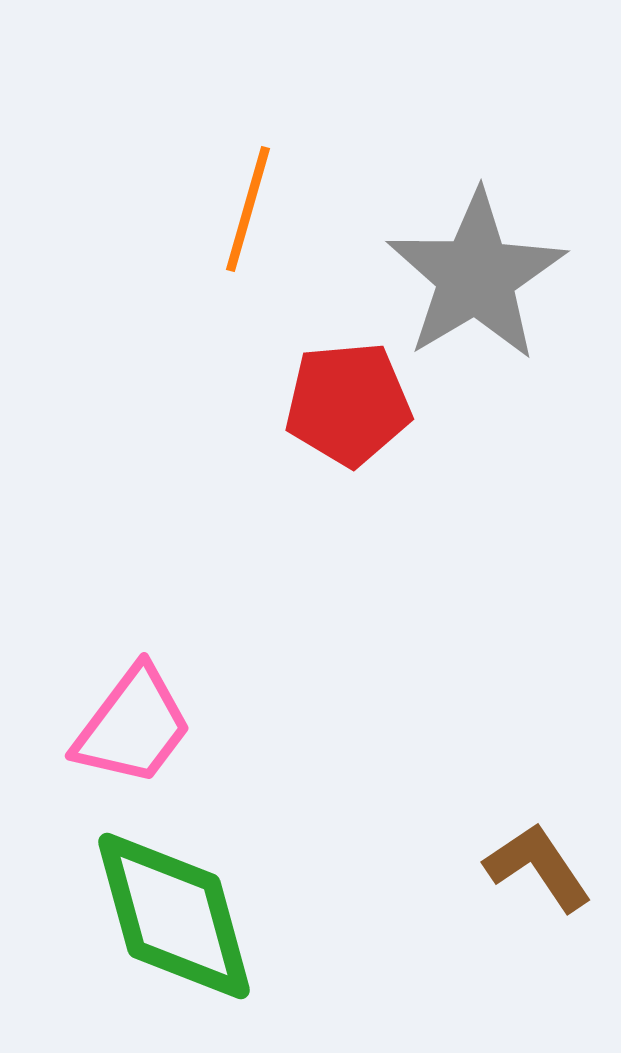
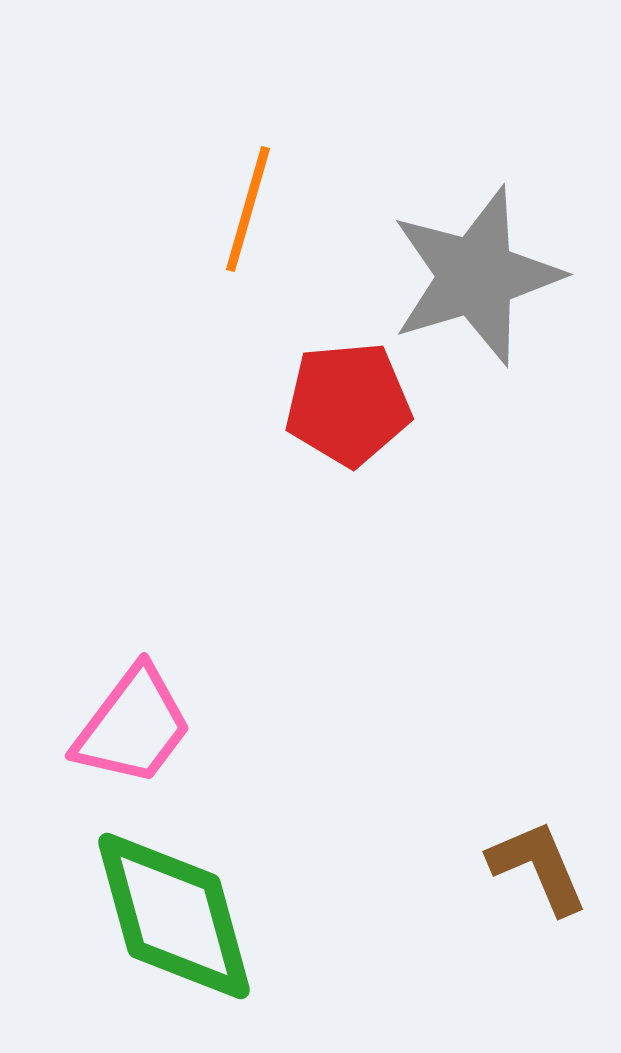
gray star: rotated 14 degrees clockwise
brown L-shape: rotated 11 degrees clockwise
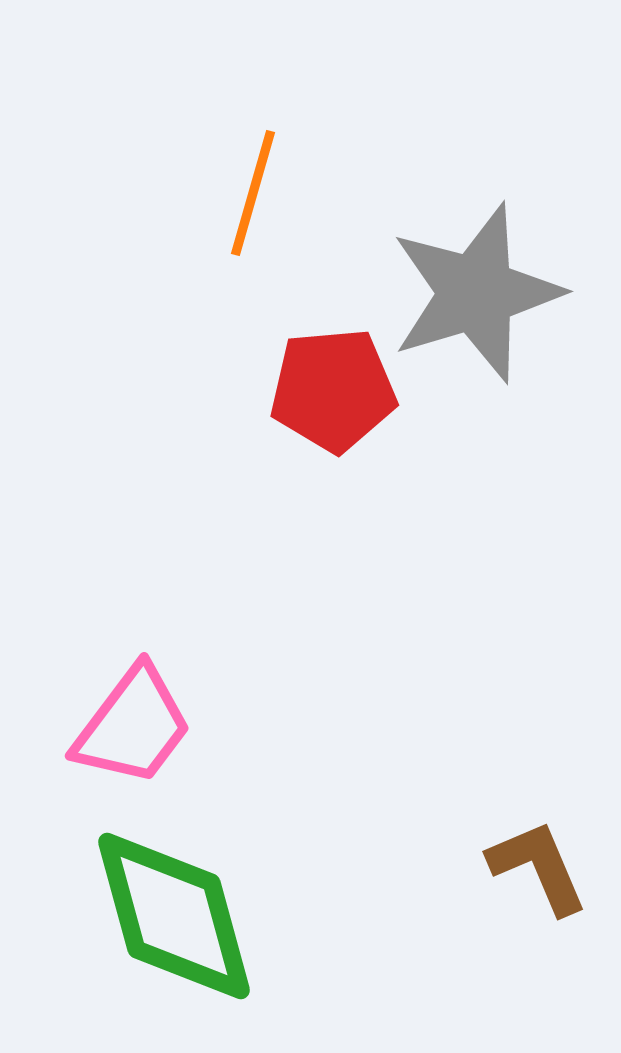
orange line: moved 5 px right, 16 px up
gray star: moved 17 px down
red pentagon: moved 15 px left, 14 px up
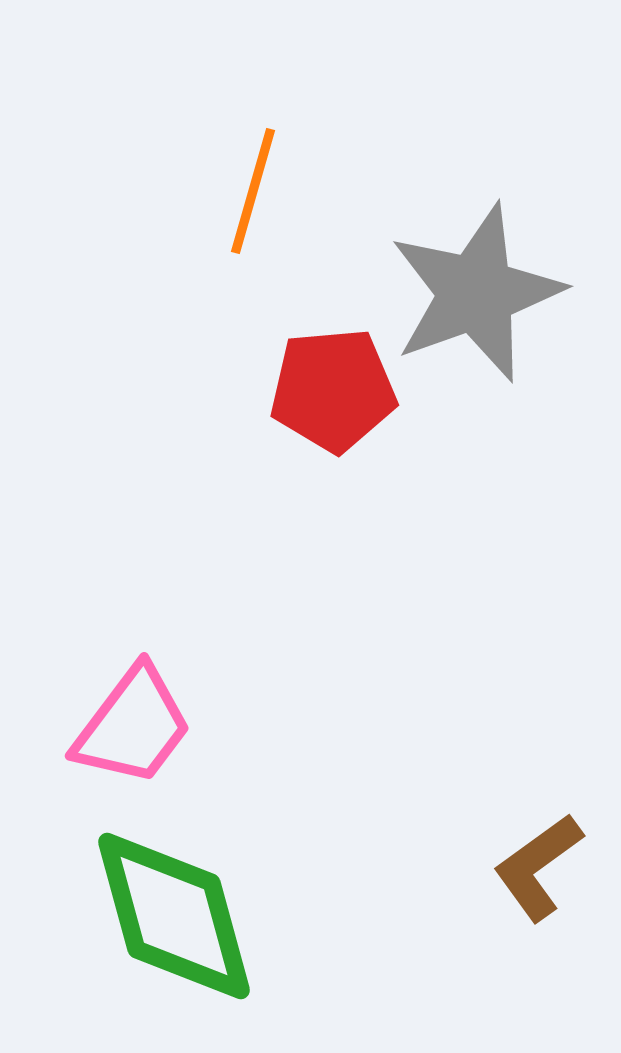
orange line: moved 2 px up
gray star: rotated 3 degrees counterclockwise
brown L-shape: rotated 103 degrees counterclockwise
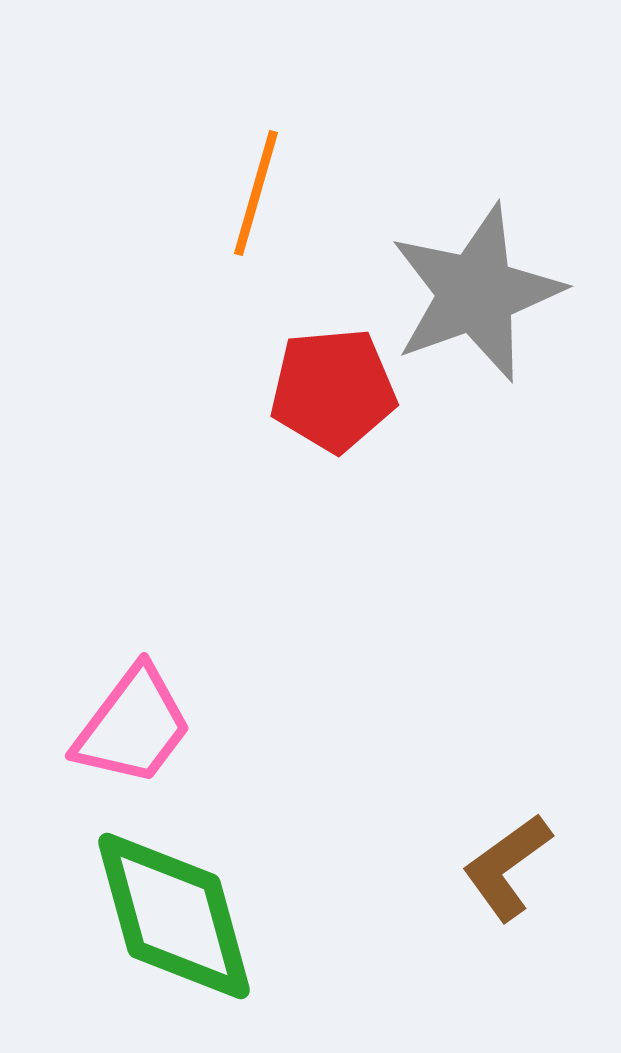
orange line: moved 3 px right, 2 px down
brown L-shape: moved 31 px left
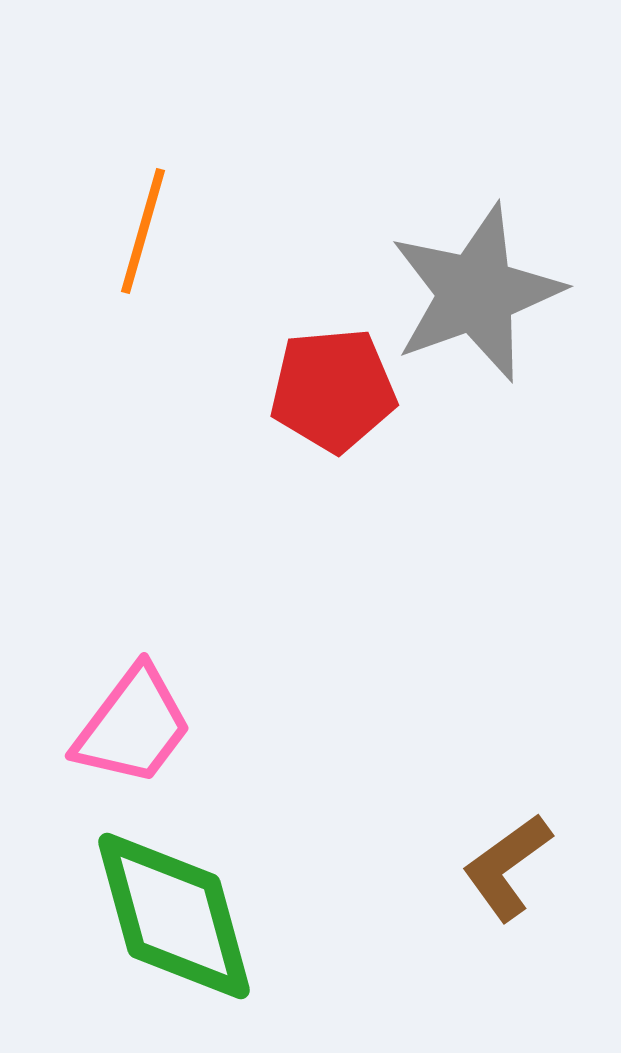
orange line: moved 113 px left, 38 px down
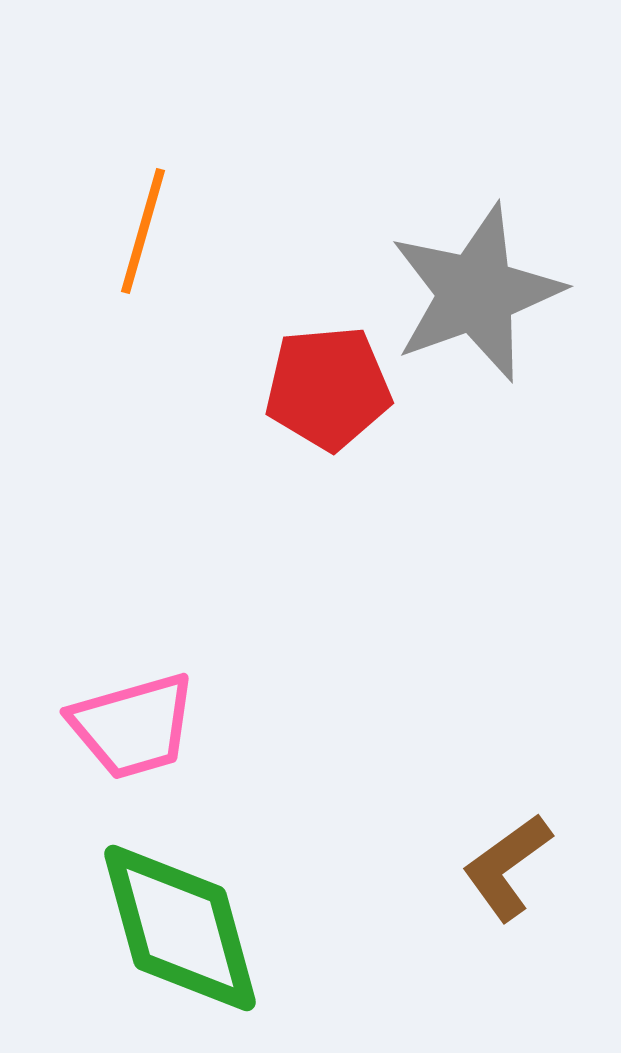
red pentagon: moved 5 px left, 2 px up
pink trapezoid: rotated 37 degrees clockwise
green diamond: moved 6 px right, 12 px down
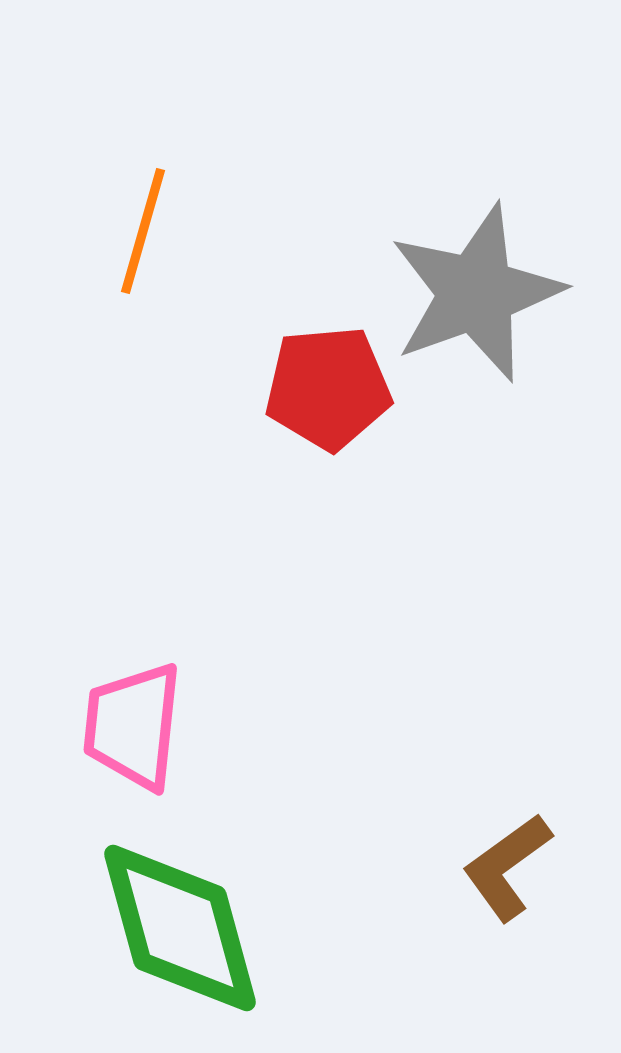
pink trapezoid: rotated 112 degrees clockwise
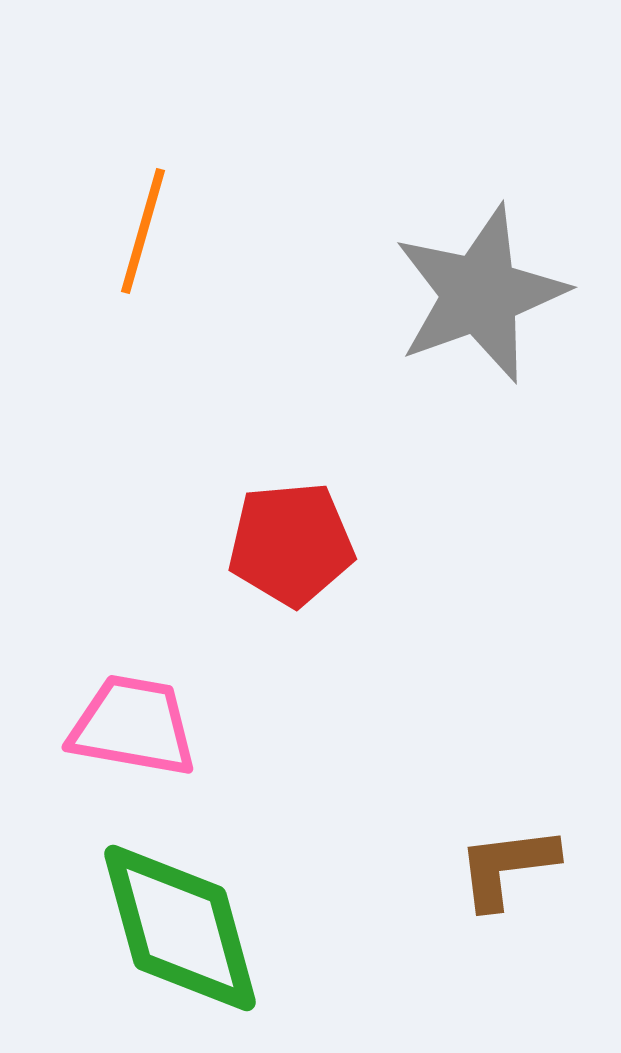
gray star: moved 4 px right, 1 px down
red pentagon: moved 37 px left, 156 px down
pink trapezoid: rotated 94 degrees clockwise
brown L-shape: rotated 29 degrees clockwise
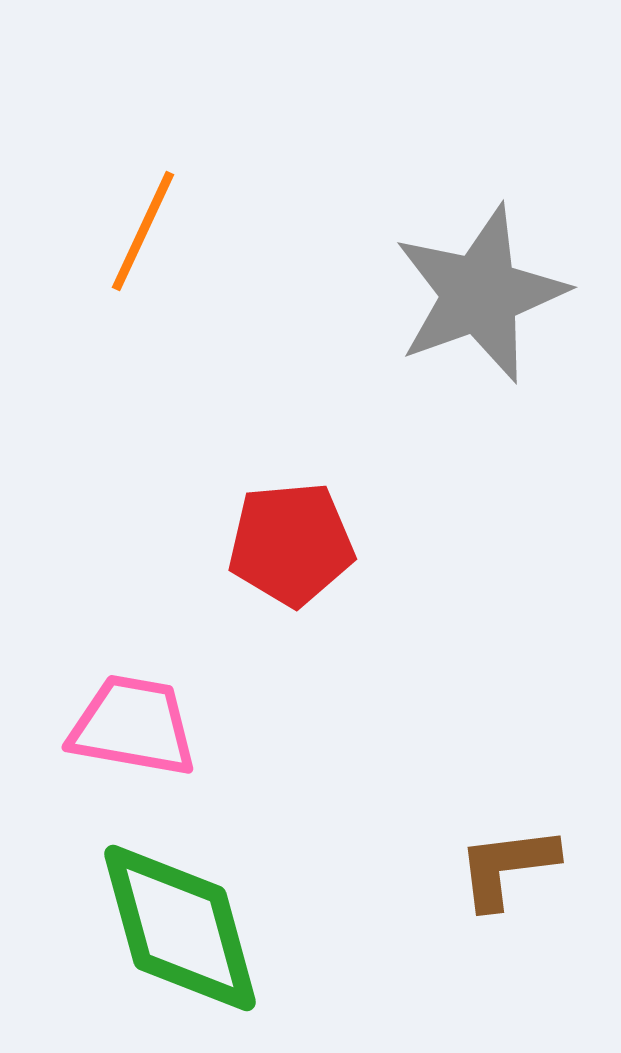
orange line: rotated 9 degrees clockwise
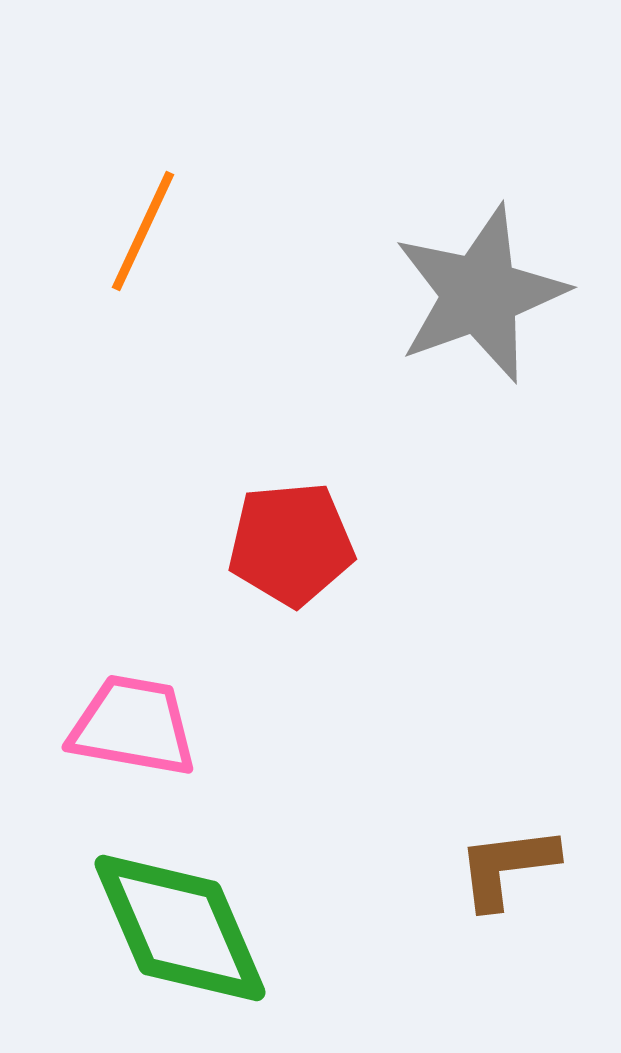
green diamond: rotated 8 degrees counterclockwise
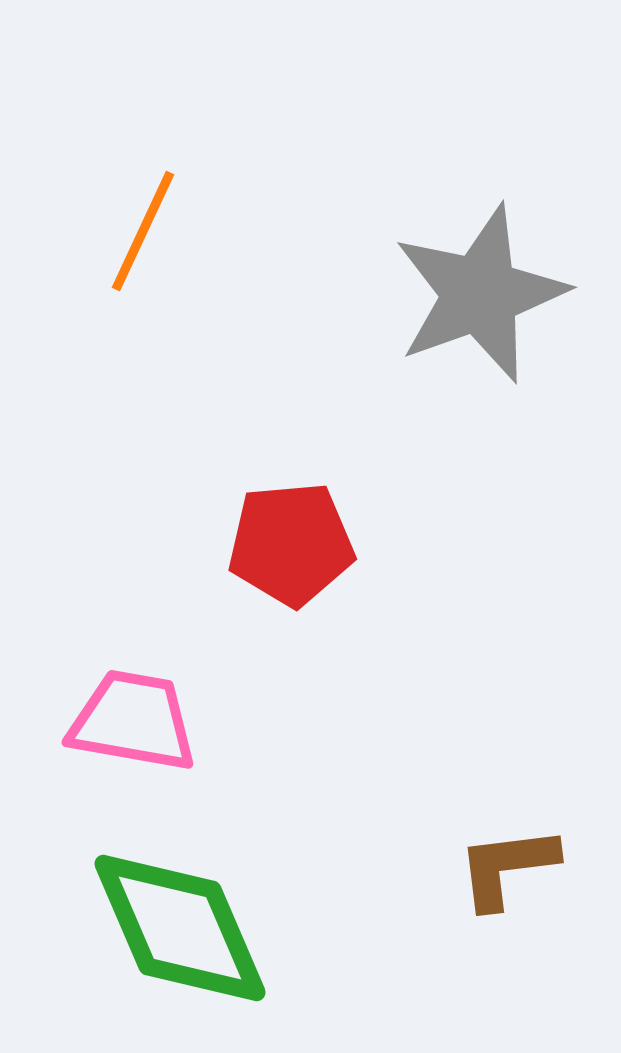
pink trapezoid: moved 5 px up
